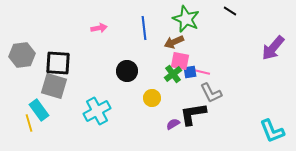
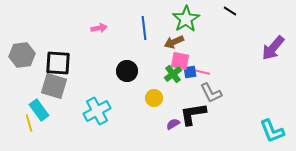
green star: rotated 16 degrees clockwise
yellow circle: moved 2 px right
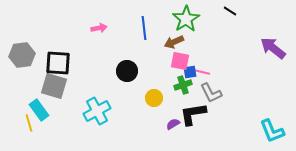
purple arrow: rotated 88 degrees clockwise
green cross: moved 10 px right, 11 px down; rotated 18 degrees clockwise
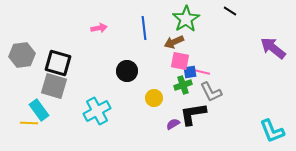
black square: rotated 12 degrees clockwise
gray L-shape: moved 1 px up
yellow line: rotated 72 degrees counterclockwise
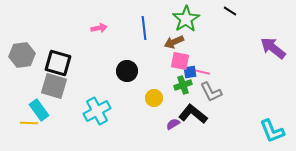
black L-shape: rotated 48 degrees clockwise
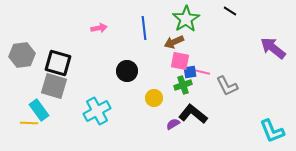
gray L-shape: moved 16 px right, 6 px up
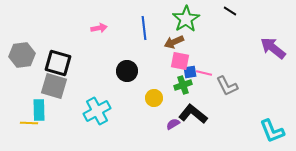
pink line: moved 2 px right, 1 px down
cyan rectangle: rotated 35 degrees clockwise
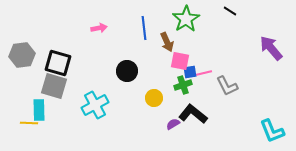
brown arrow: moved 7 px left; rotated 90 degrees counterclockwise
purple arrow: moved 2 px left; rotated 12 degrees clockwise
pink line: rotated 28 degrees counterclockwise
cyan cross: moved 2 px left, 6 px up
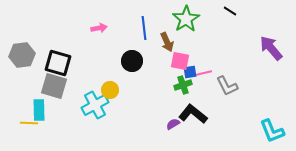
black circle: moved 5 px right, 10 px up
yellow circle: moved 44 px left, 8 px up
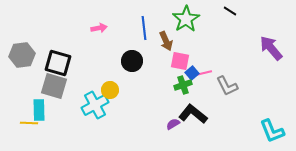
brown arrow: moved 1 px left, 1 px up
blue square: moved 2 px right, 1 px down; rotated 32 degrees counterclockwise
